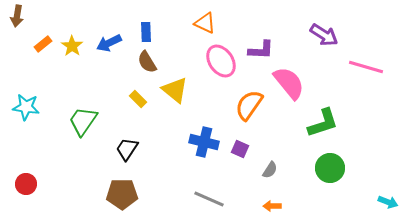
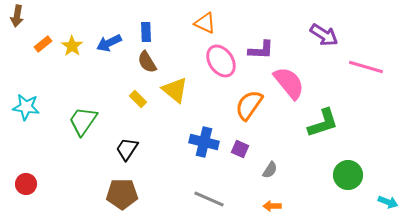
green circle: moved 18 px right, 7 px down
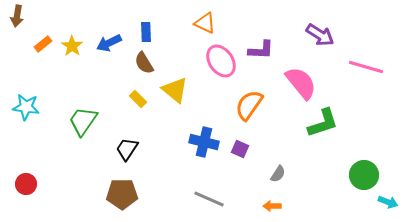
purple arrow: moved 4 px left
brown semicircle: moved 3 px left, 1 px down
pink semicircle: moved 12 px right
gray semicircle: moved 8 px right, 4 px down
green circle: moved 16 px right
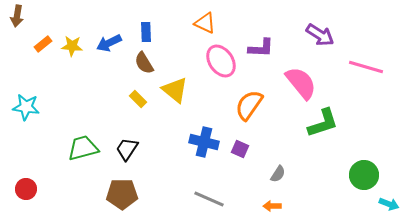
yellow star: rotated 30 degrees counterclockwise
purple L-shape: moved 2 px up
green trapezoid: moved 27 px down; rotated 40 degrees clockwise
red circle: moved 5 px down
cyan arrow: moved 1 px right, 2 px down
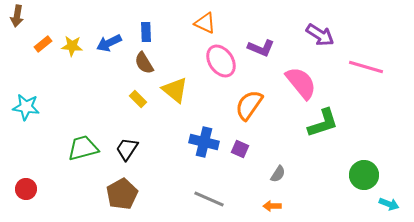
purple L-shape: rotated 20 degrees clockwise
brown pentagon: rotated 28 degrees counterclockwise
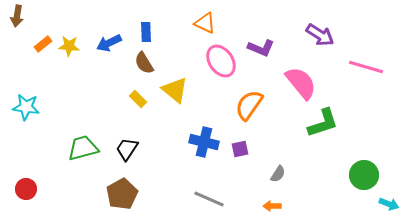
yellow star: moved 3 px left
purple square: rotated 36 degrees counterclockwise
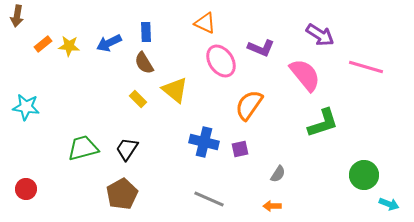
pink semicircle: moved 4 px right, 8 px up
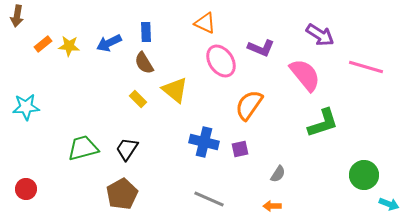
cyan star: rotated 12 degrees counterclockwise
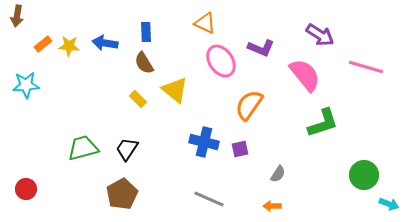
blue arrow: moved 4 px left; rotated 35 degrees clockwise
cyan star: moved 22 px up
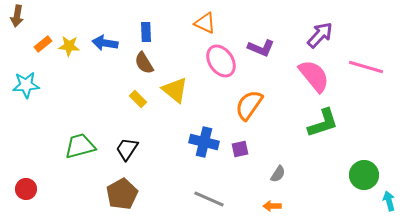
purple arrow: rotated 80 degrees counterclockwise
pink semicircle: moved 9 px right, 1 px down
green trapezoid: moved 3 px left, 2 px up
cyan arrow: moved 3 px up; rotated 126 degrees counterclockwise
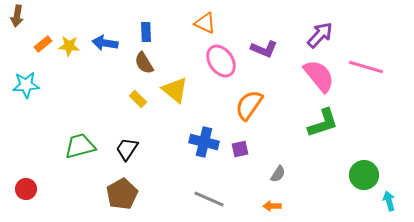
purple L-shape: moved 3 px right, 1 px down
pink semicircle: moved 5 px right
